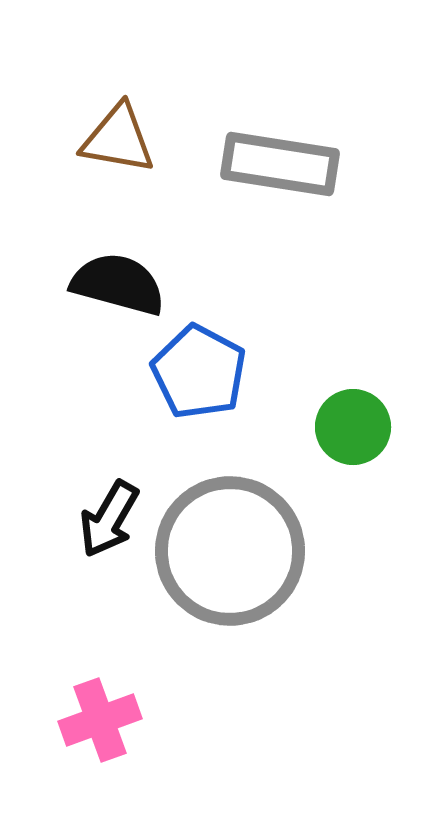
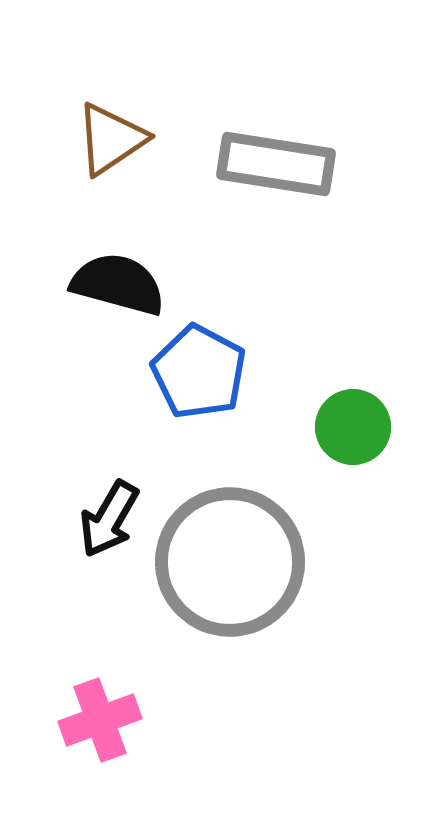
brown triangle: moved 7 px left; rotated 44 degrees counterclockwise
gray rectangle: moved 4 px left
gray circle: moved 11 px down
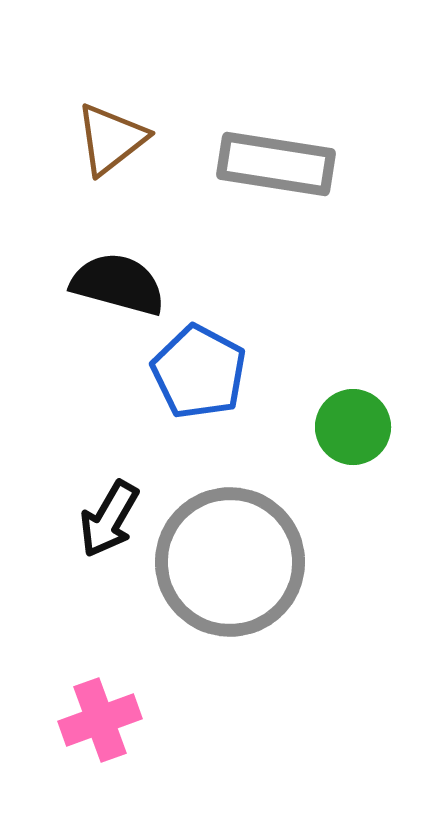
brown triangle: rotated 4 degrees counterclockwise
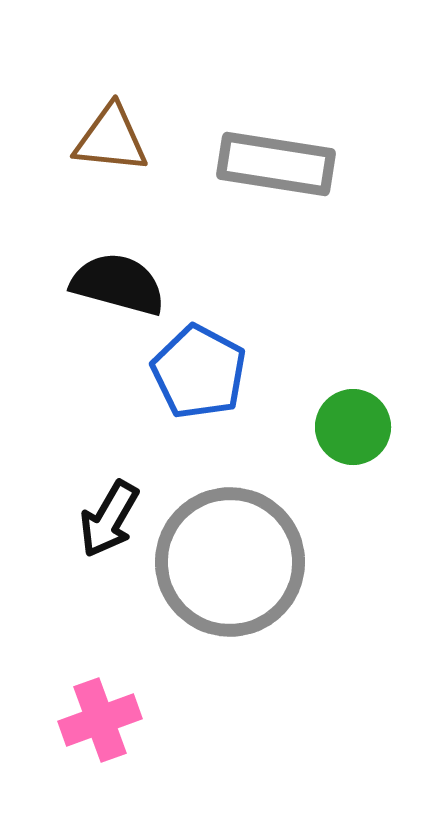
brown triangle: rotated 44 degrees clockwise
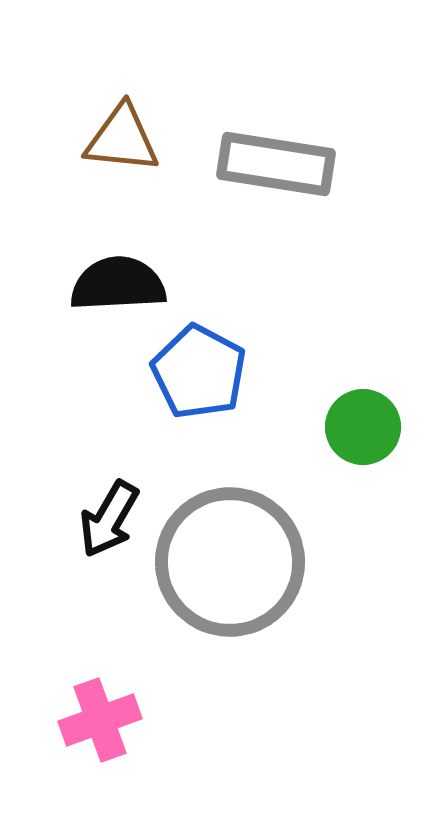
brown triangle: moved 11 px right
black semicircle: rotated 18 degrees counterclockwise
green circle: moved 10 px right
